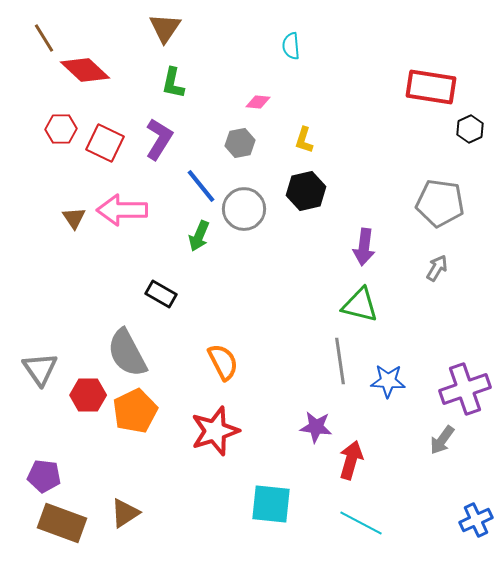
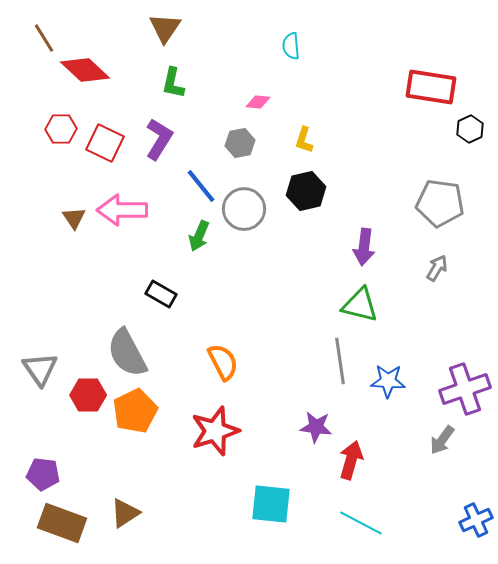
purple pentagon at (44, 476): moved 1 px left, 2 px up
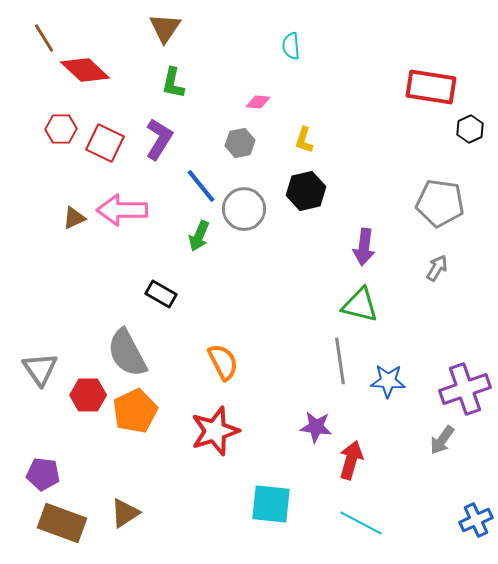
brown triangle at (74, 218): rotated 40 degrees clockwise
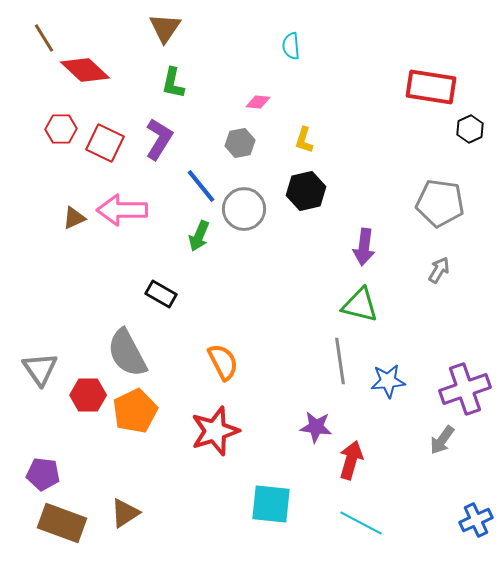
gray arrow at (437, 268): moved 2 px right, 2 px down
blue star at (388, 381): rotated 8 degrees counterclockwise
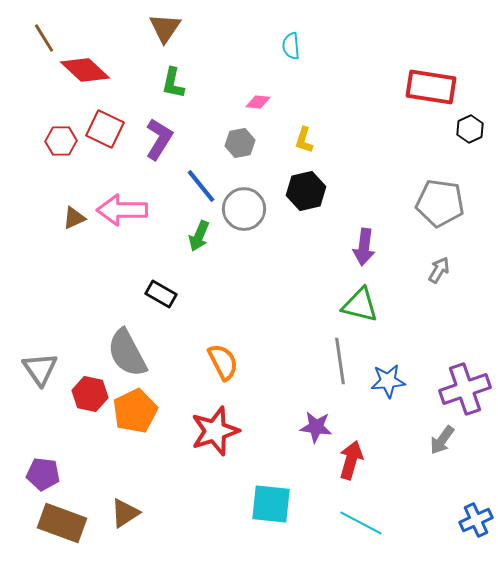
red hexagon at (61, 129): moved 12 px down
red square at (105, 143): moved 14 px up
red hexagon at (88, 395): moved 2 px right, 1 px up; rotated 12 degrees clockwise
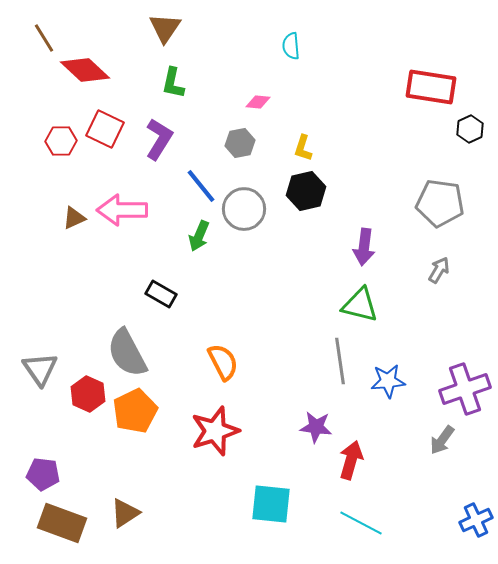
yellow L-shape at (304, 140): moved 1 px left, 8 px down
red hexagon at (90, 394): moved 2 px left; rotated 12 degrees clockwise
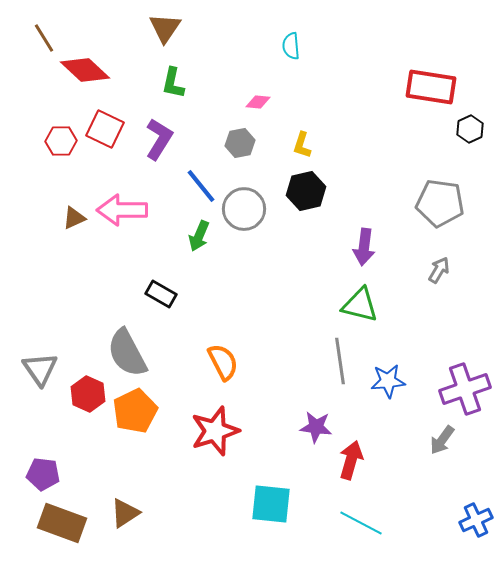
yellow L-shape at (303, 148): moved 1 px left, 3 px up
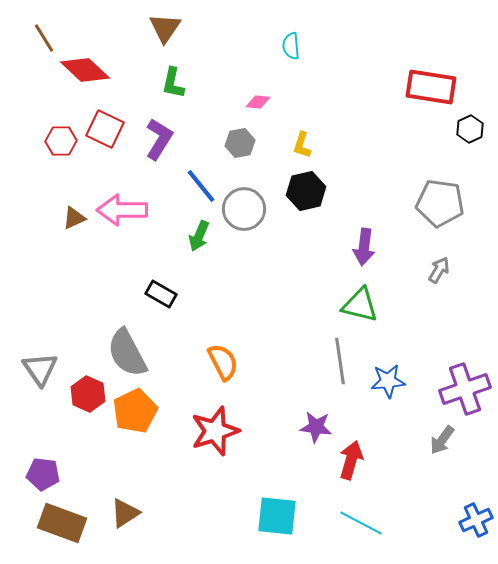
cyan square at (271, 504): moved 6 px right, 12 px down
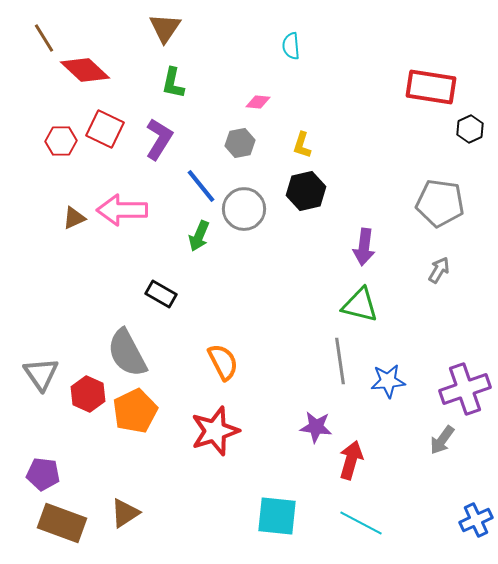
gray triangle at (40, 369): moved 1 px right, 5 px down
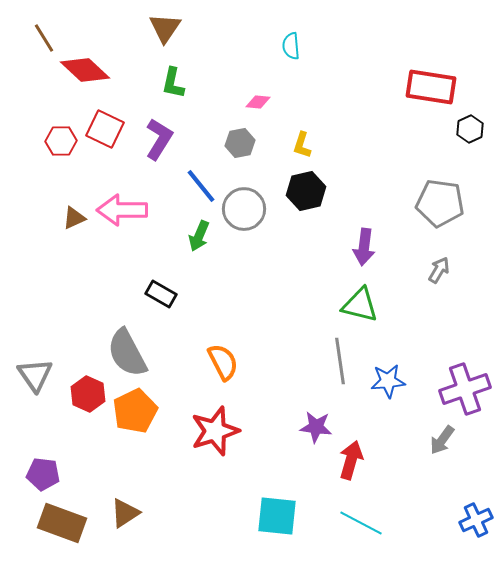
gray triangle at (41, 374): moved 6 px left, 1 px down
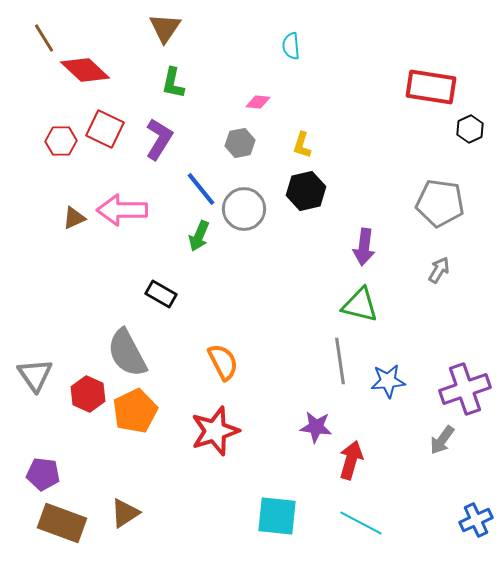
blue line at (201, 186): moved 3 px down
